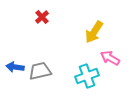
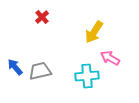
blue arrow: rotated 42 degrees clockwise
cyan cross: rotated 15 degrees clockwise
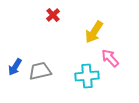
red cross: moved 11 px right, 2 px up
pink arrow: rotated 18 degrees clockwise
blue arrow: rotated 108 degrees counterclockwise
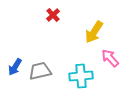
cyan cross: moved 6 px left
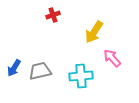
red cross: rotated 24 degrees clockwise
pink arrow: moved 2 px right
blue arrow: moved 1 px left, 1 px down
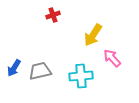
yellow arrow: moved 1 px left, 3 px down
